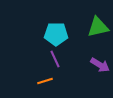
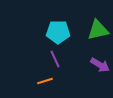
green triangle: moved 3 px down
cyan pentagon: moved 2 px right, 2 px up
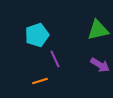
cyan pentagon: moved 21 px left, 3 px down; rotated 20 degrees counterclockwise
orange line: moved 5 px left
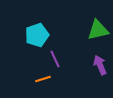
purple arrow: rotated 144 degrees counterclockwise
orange line: moved 3 px right, 2 px up
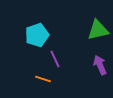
orange line: rotated 35 degrees clockwise
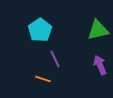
cyan pentagon: moved 3 px right, 5 px up; rotated 15 degrees counterclockwise
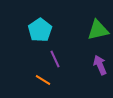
orange line: moved 1 px down; rotated 14 degrees clockwise
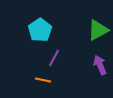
green triangle: rotated 15 degrees counterclockwise
purple line: moved 1 px left, 1 px up; rotated 54 degrees clockwise
orange line: rotated 21 degrees counterclockwise
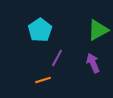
purple line: moved 3 px right
purple arrow: moved 7 px left, 2 px up
orange line: rotated 28 degrees counterclockwise
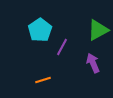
purple line: moved 5 px right, 11 px up
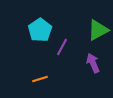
orange line: moved 3 px left, 1 px up
